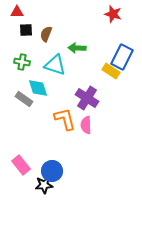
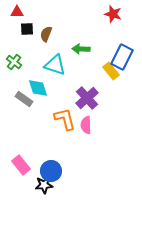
black square: moved 1 px right, 1 px up
green arrow: moved 4 px right, 1 px down
green cross: moved 8 px left; rotated 28 degrees clockwise
yellow rectangle: rotated 18 degrees clockwise
purple cross: rotated 15 degrees clockwise
blue circle: moved 1 px left
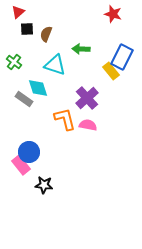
red triangle: moved 1 px right; rotated 40 degrees counterclockwise
pink semicircle: moved 2 px right; rotated 102 degrees clockwise
blue circle: moved 22 px left, 19 px up
black star: rotated 12 degrees clockwise
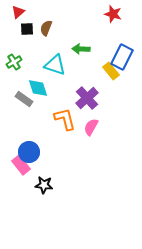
brown semicircle: moved 6 px up
green cross: rotated 21 degrees clockwise
pink semicircle: moved 3 px right, 2 px down; rotated 72 degrees counterclockwise
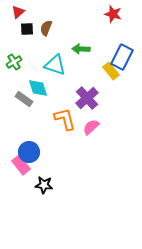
pink semicircle: rotated 18 degrees clockwise
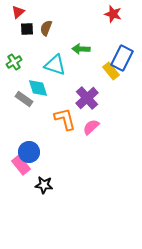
blue rectangle: moved 1 px down
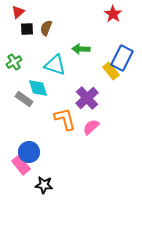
red star: rotated 18 degrees clockwise
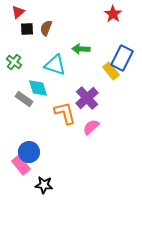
green cross: rotated 21 degrees counterclockwise
orange L-shape: moved 6 px up
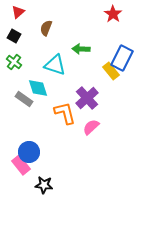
black square: moved 13 px left, 7 px down; rotated 32 degrees clockwise
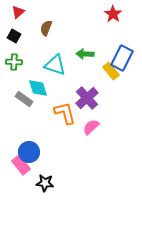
green arrow: moved 4 px right, 5 px down
green cross: rotated 35 degrees counterclockwise
black star: moved 1 px right, 2 px up
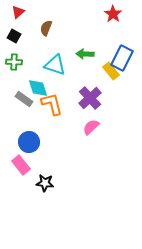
purple cross: moved 3 px right
orange L-shape: moved 13 px left, 9 px up
blue circle: moved 10 px up
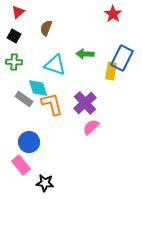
yellow rectangle: rotated 48 degrees clockwise
purple cross: moved 5 px left, 5 px down
